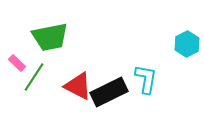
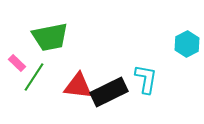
red triangle: rotated 20 degrees counterclockwise
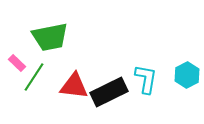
cyan hexagon: moved 31 px down
red triangle: moved 4 px left
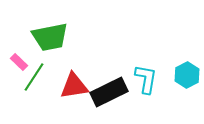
pink rectangle: moved 2 px right, 1 px up
red triangle: rotated 16 degrees counterclockwise
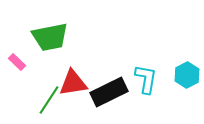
pink rectangle: moved 2 px left
green line: moved 15 px right, 23 px down
red triangle: moved 1 px left, 3 px up
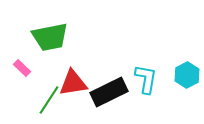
pink rectangle: moved 5 px right, 6 px down
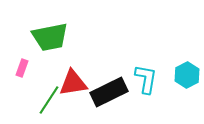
pink rectangle: rotated 66 degrees clockwise
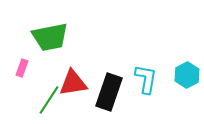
black rectangle: rotated 45 degrees counterclockwise
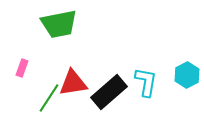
green trapezoid: moved 9 px right, 13 px up
cyan L-shape: moved 3 px down
black rectangle: rotated 30 degrees clockwise
green line: moved 2 px up
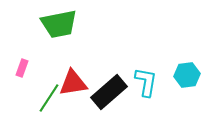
cyan hexagon: rotated 20 degrees clockwise
